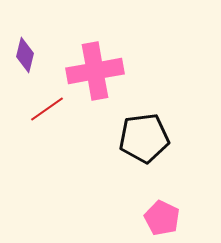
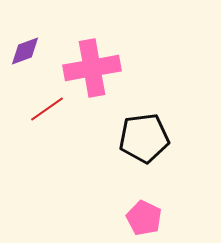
purple diamond: moved 4 px up; rotated 56 degrees clockwise
pink cross: moved 3 px left, 3 px up
pink pentagon: moved 18 px left
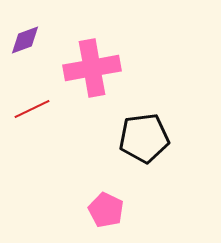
purple diamond: moved 11 px up
red line: moved 15 px left; rotated 9 degrees clockwise
pink pentagon: moved 38 px left, 8 px up
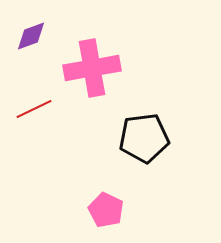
purple diamond: moved 6 px right, 4 px up
red line: moved 2 px right
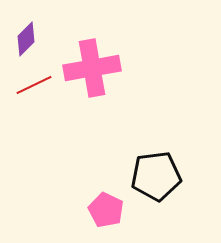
purple diamond: moved 5 px left, 3 px down; rotated 24 degrees counterclockwise
red line: moved 24 px up
black pentagon: moved 12 px right, 38 px down
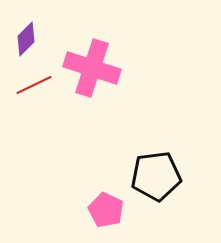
pink cross: rotated 28 degrees clockwise
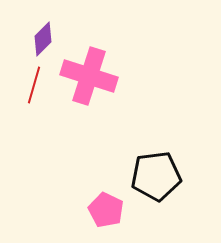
purple diamond: moved 17 px right
pink cross: moved 3 px left, 8 px down
red line: rotated 48 degrees counterclockwise
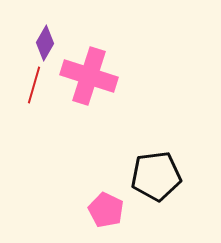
purple diamond: moved 2 px right, 4 px down; rotated 16 degrees counterclockwise
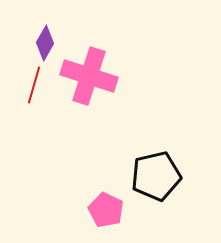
black pentagon: rotated 6 degrees counterclockwise
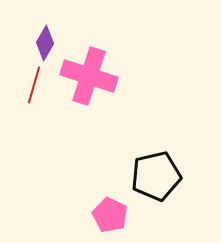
pink pentagon: moved 4 px right, 5 px down
